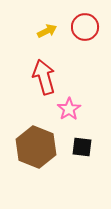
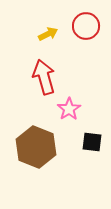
red circle: moved 1 px right, 1 px up
yellow arrow: moved 1 px right, 3 px down
black square: moved 10 px right, 5 px up
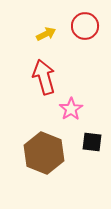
red circle: moved 1 px left
yellow arrow: moved 2 px left
pink star: moved 2 px right
brown hexagon: moved 8 px right, 6 px down
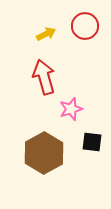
pink star: rotated 15 degrees clockwise
brown hexagon: rotated 9 degrees clockwise
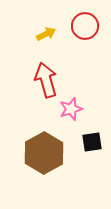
red arrow: moved 2 px right, 3 px down
black square: rotated 15 degrees counterclockwise
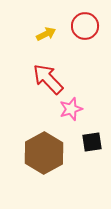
red arrow: moved 2 px right, 1 px up; rotated 28 degrees counterclockwise
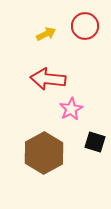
red arrow: rotated 40 degrees counterclockwise
pink star: rotated 10 degrees counterclockwise
black square: moved 3 px right; rotated 25 degrees clockwise
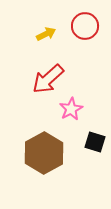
red arrow: rotated 48 degrees counterclockwise
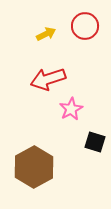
red arrow: rotated 24 degrees clockwise
brown hexagon: moved 10 px left, 14 px down
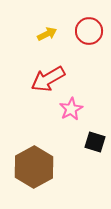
red circle: moved 4 px right, 5 px down
yellow arrow: moved 1 px right
red arrow: rotated 12 degrees counterclockwise
